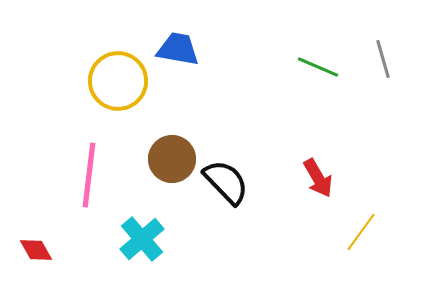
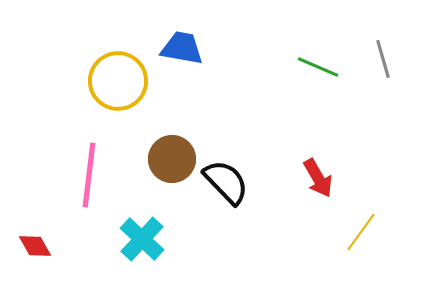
blue trapezoid: moved 4 px right, 1 px up
cyan cross: rotated 6 degrees counterclockwise
red diamond: moved 1 px left, 4 px up
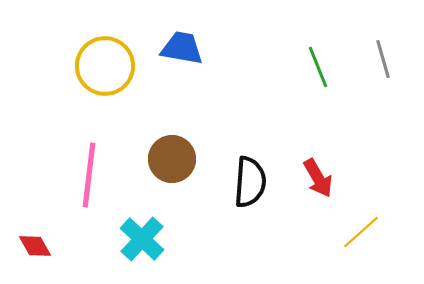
green line: rotated 45 degrees clockwise
yellow circle: moved 13 px left, 15 px up
black semicircle: moved 24 px right; rotated 48 degrees clockwise
yellow line: rotated 12 degrees clockwise
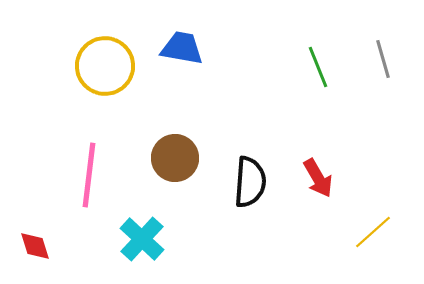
brown circle: moved 3 px right, 1 px up
yellow line: moved 12 px right
red diamond: rotated 12 degrees clockwise
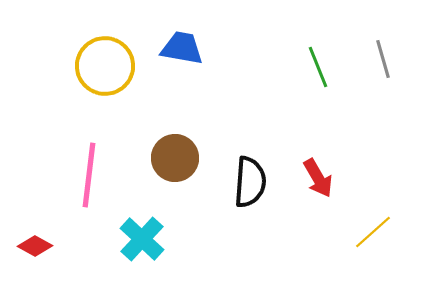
red diamond: rotated 44 degrees counterclockwise
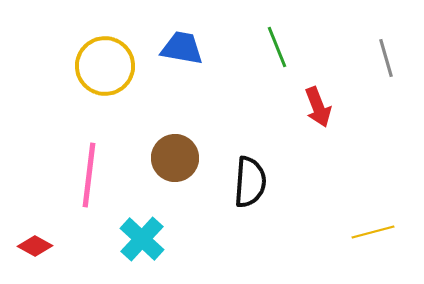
gray line: moved 3 px right, 1 px up
green line: moved 41 px left, 20 px up
red arrow: moved 71 px up; rotated 9 degrees clockwise
yellow line: rotated 27 degrees clockwise
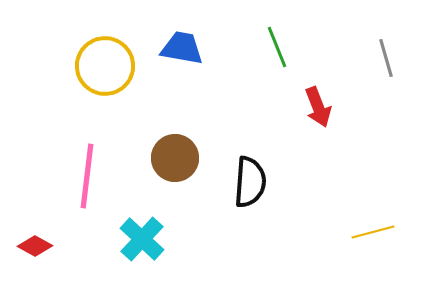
pink line: moved 2 px left, 1 px down
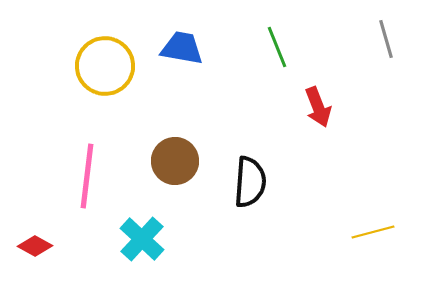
gray line: moved 19 px up
brown circle: moved 3 px down
